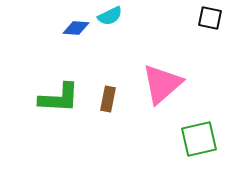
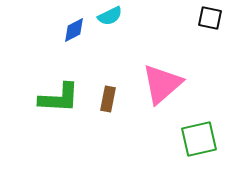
blue diamond: moved 2 px left, 2 px down; rotated 32 degrees counterclockwise
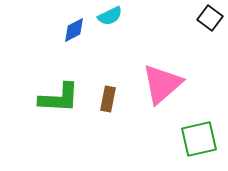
black square: rotated 25 degrees clockwise
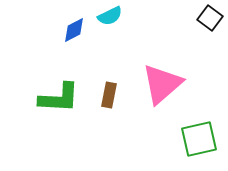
brown rectangle: moved 1 px right, 4 px up
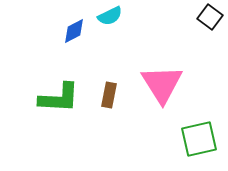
black square: moved 1 px up
blue diamond: moved 1 px down
pink triangle: rotated 21 degrees counterclockwise
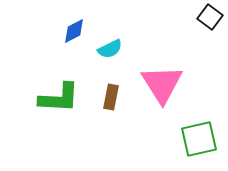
cyan semicircle: moved 33 px down
brown rectangle: moved 2 px right, 2 px down
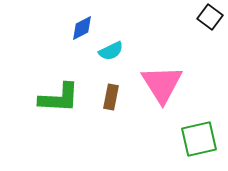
blue diamond: moved 8 px right, 3 px up
cyan semicircle: moved 1 px right, 2 px down
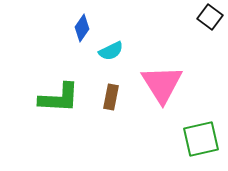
blue diamond: rotated 28 degrees counterclockwise
green square: moved 2 px right
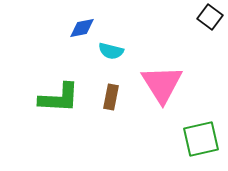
blue diamond: rotated 44 degrees clockwise
cyan semicircle: rotated 40 degrees clockwise
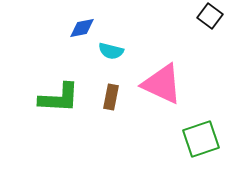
black square: moved 1 px up
pink triangle: rotated 33 degrees counterclockwise
green square: rotated 6 degrees counterclockwise
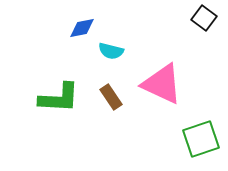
black square: moved 6 px left, 2 px down
brown rectangle: rotated 45 degrees counterclockwise
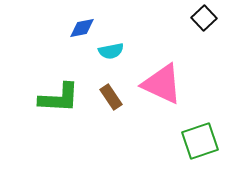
black square: rotated 10 degrees clockwise
cyan semicircle: rotated 25 degrees counterclockwise
green square: moved 1 px left, 2 px down
